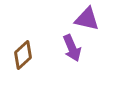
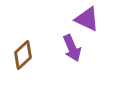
purple triangle: rotated 12 degrees clockwise
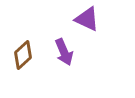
purple arrow: moved 8 px left, 4 px down
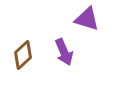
purple triangle: rotated 8 degrees counterclockwise
